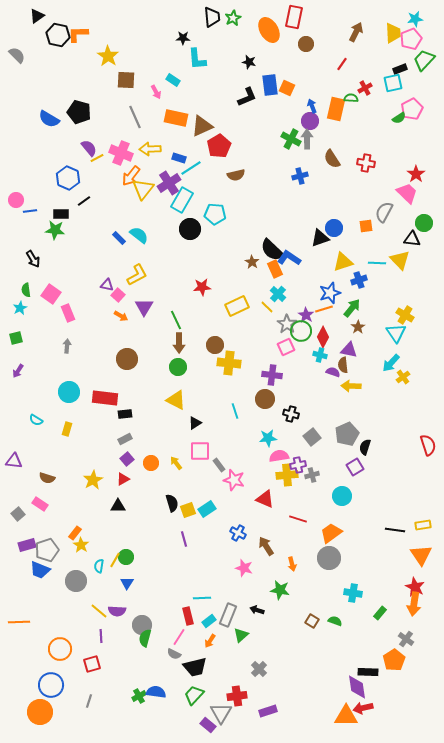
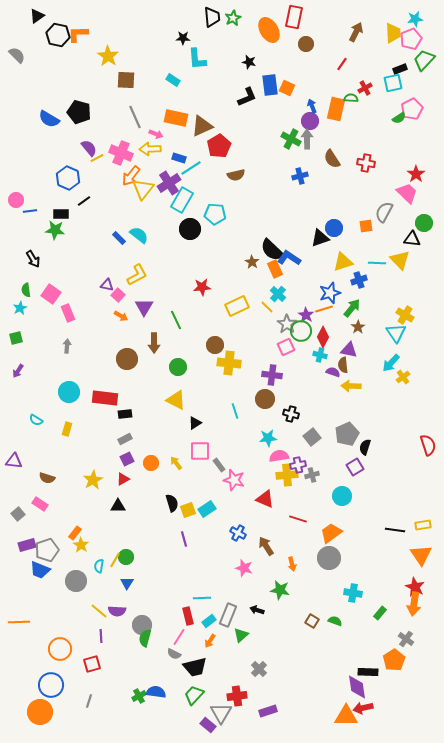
pink arrow at (156, 92): moved 42 px down; rotated 40 degrees counterclockwise
brown arrow at (179, 343): moved 25 px left
purple square at (127, 459): rotated 16 degrees clockwise
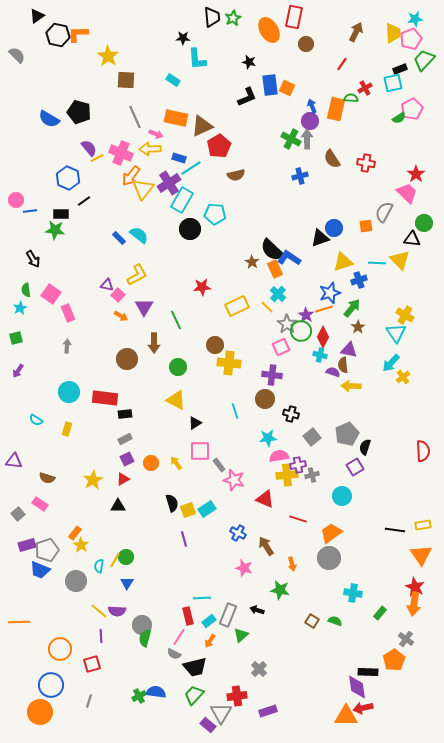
pink square at (286, 347): moved 5 px left
red semicircle at (428, 445): moved 5 px left, 6 px down; rotated 15 degrees clockwise
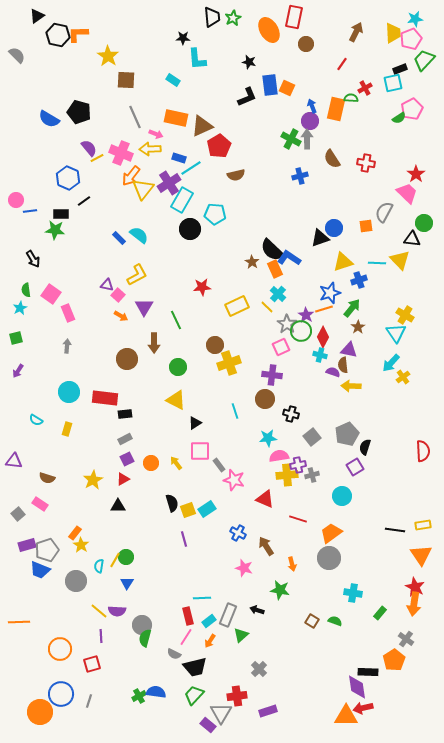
yellow cross at (229, 363): rotated 25 degrees counterclockwise
pink line at (179, 637): moved 7 px right
blue circle at (51, 685): moved 10 px right, 9 px down
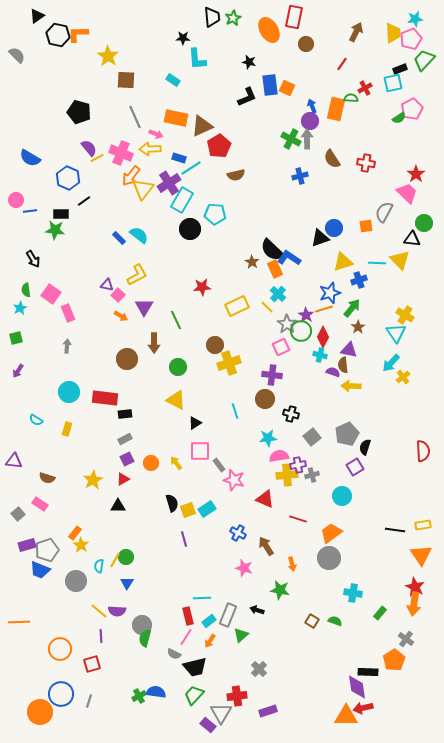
blue semicircle at (49, 119): moved 19 px left, 39 px down
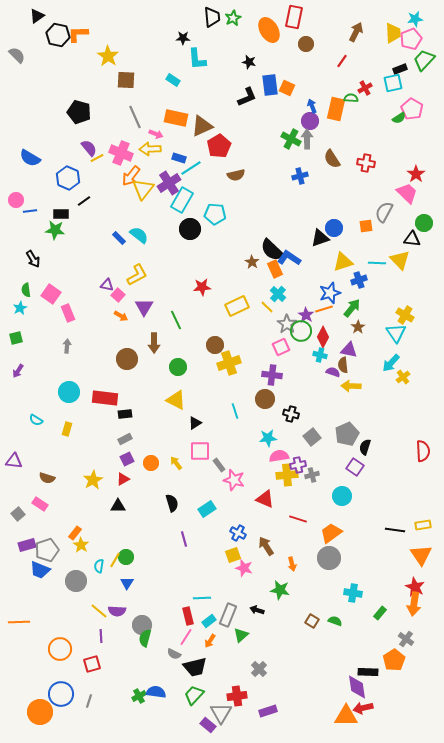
red line at (342, 64): moved 3 px up
pink pentagon at (412, 109): rotated 15 degrees counterclockwise
purple square at (355, 467): rotated 24 degrees counterclockwise
yellow square at (188, 510): moved 45 px right, 45 px down
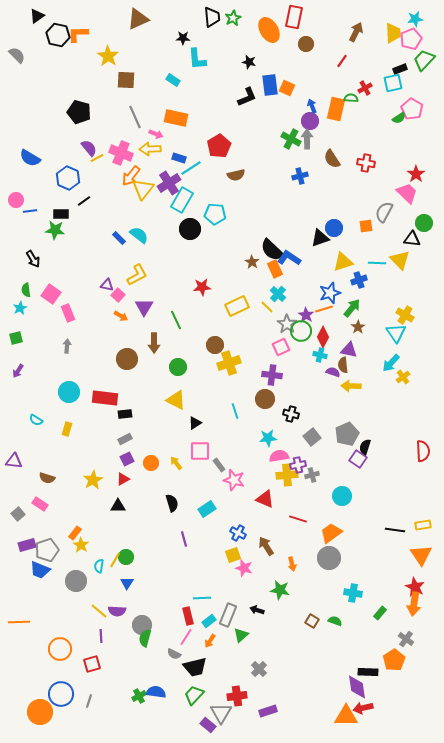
brown triangle at (202, 126): moved 64 px left, 107 px up
purple square at (355, 467): moved 3 px right, 8 px up
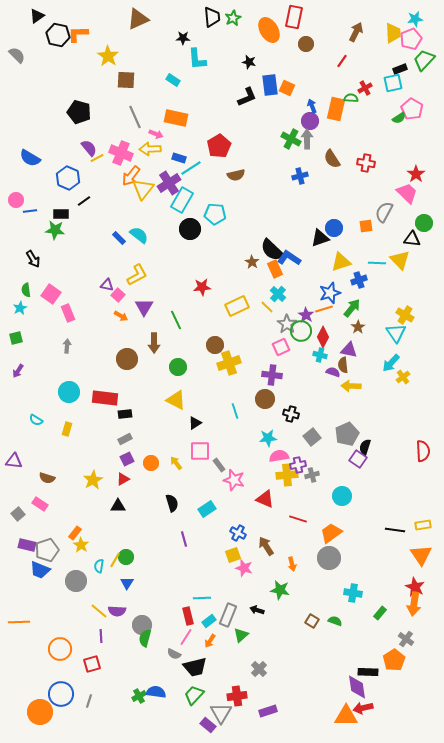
yellow triangle at (343, 262): moved 2 px left
purple rectangle at (27, 545): rotated 30 degrees clockwise
